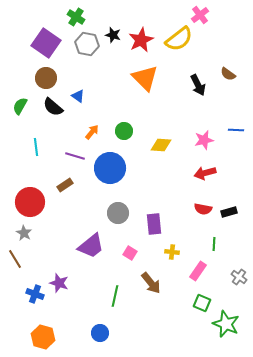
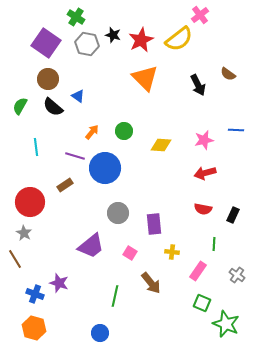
brown circle at (46, 78): moved 2 px right, 1 px down
blue circle at (110, 168): moved 5 px left
black rectangle at (229, 212): moved 4 px right, 3 px down; rotated 49 degrees counterclockwise
gray cross at (239, 277): moved 2 px left, 2 px up
orange hexagon at (43, 337): moved 9 px left, 9 px up
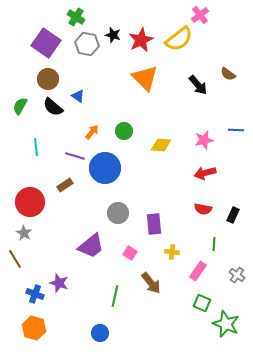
black arrow at (198, 85): rotated 15 degrees counterclockwise
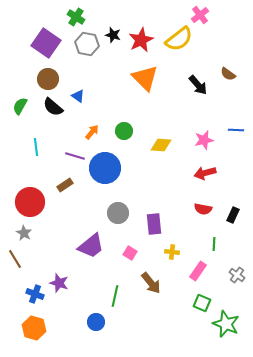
blue circle at (100, 333): moved 4 px left, 11 px up
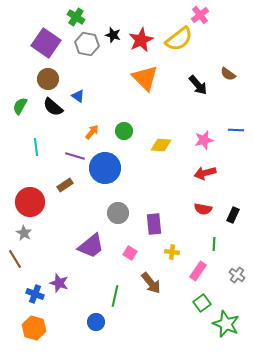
green square at (202, 303): rotated 30 degrees clockwise
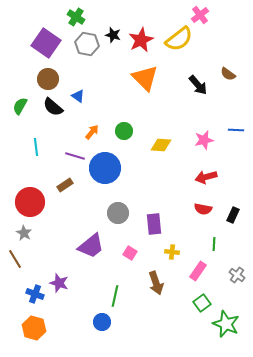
red arrow at (205, 173): moved 1 px right, 4 px down
brown arrow at (151, 283): moved 5 px right; rotated 20 degrees clockwise
blue circle at (96, 322): moved 6 px right
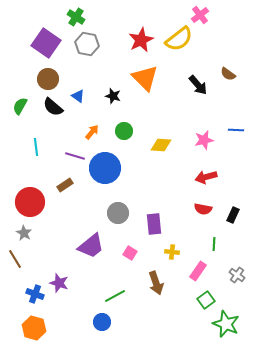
black star at (113, 35): moved 61 px down
green line at (115, 296): rotated 50 degrees clockwise
green square at (202, 303): moved 4 px right, 3 px up
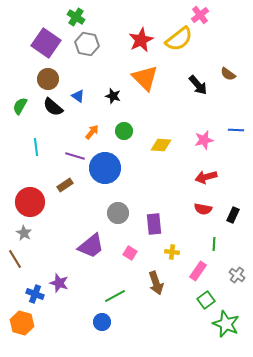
orange hexagon at (34, 328): moved 12 px left, 5 px up
